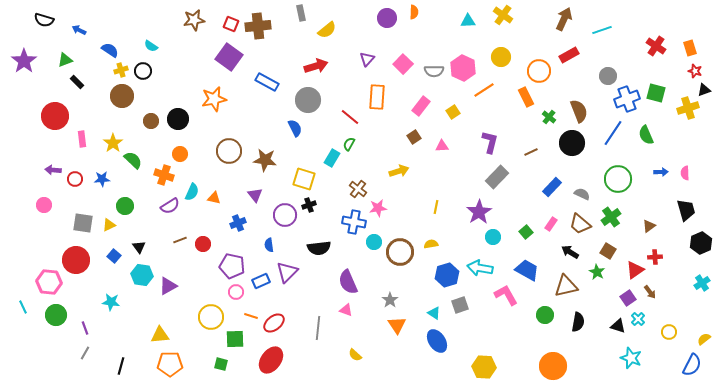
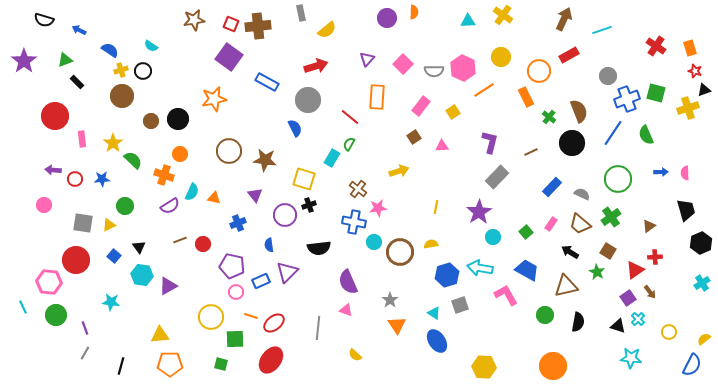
cyan star at (631, 358): rotated 15 degrees counterclockwise
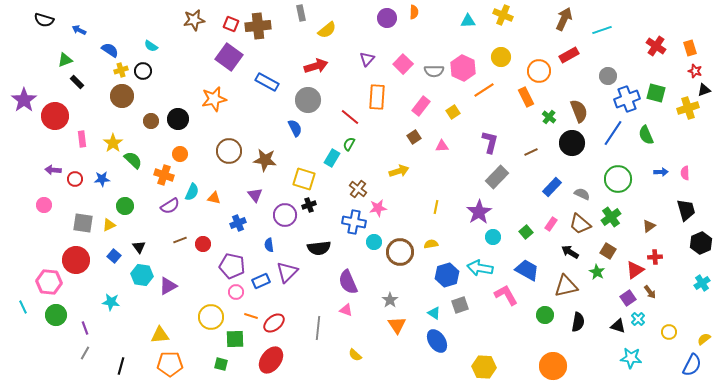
yellow cross at (503, 15): rotated 12 degrees counterclockwise
purple star at (24, 61): moved 39 px down
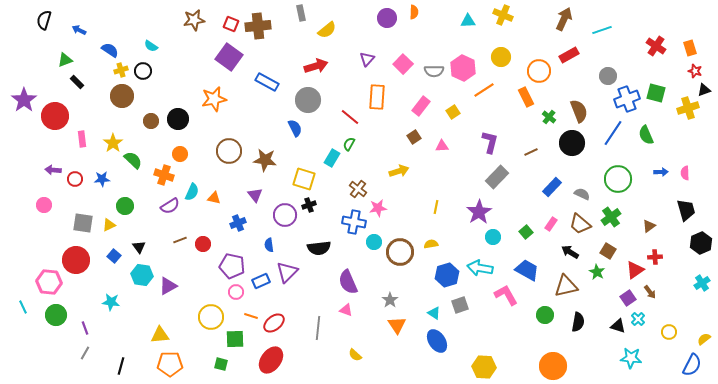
black semicircle at (44, 20): rotated 90 degrees clockwise
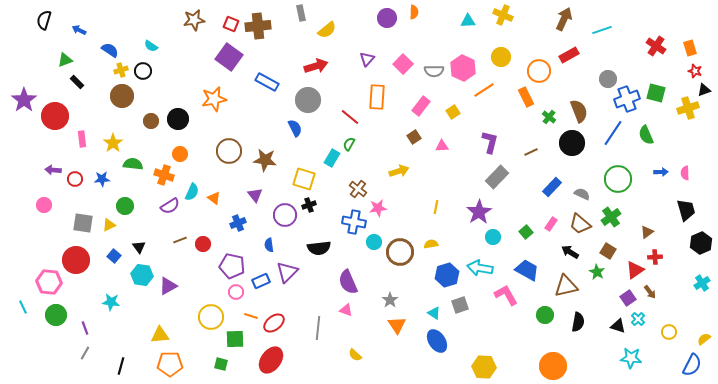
gray circle at (608, 76): moved 3 px down
green semicircle at (133, 160): moved 4 px down; rotated 36 degrees counterclockwise
orange triangle at (214, 198): rotated 24 degrees clockwise
brown triangle at (649, 226): moved 2 px left, 6 px down
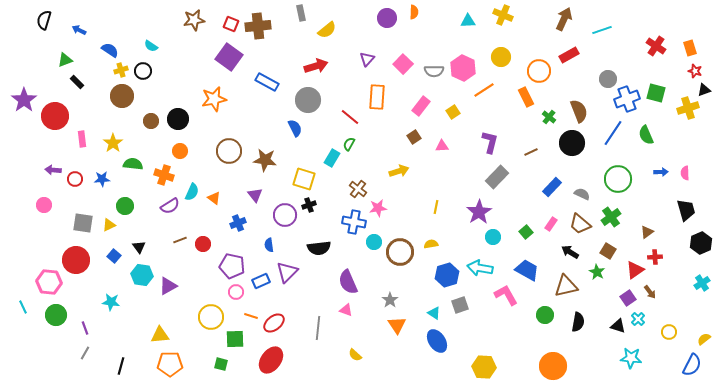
orange circle at (180, 154): moved 3 px up
